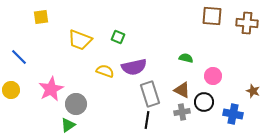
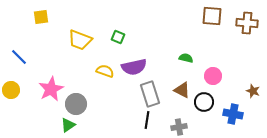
gray cross: moved 3 px left, 15 px down
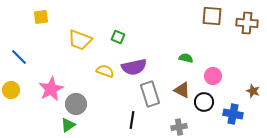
black line: moved 15 px left
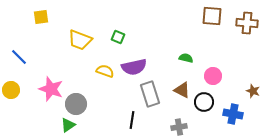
pink star: rotated 25 degrees counterclockwise
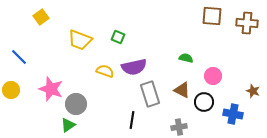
yellow square: rotated 28 degrees counterclockwise
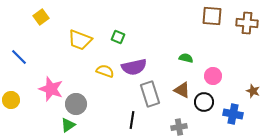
yellow circle: moved 10 px down
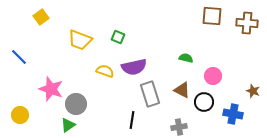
yellow circle: moved 9 px right, 15 px down
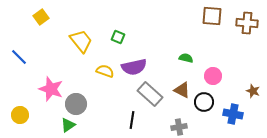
yellow trapezoid: moved 1 px right, 1 px down; rotated 150 degrees counterclockwise
gray rectangle: rotated 30 degrees counterclockwise
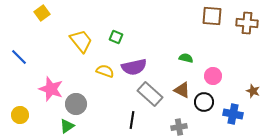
yellow square: moved 1 px right, 4 px up
green square: moved 2 px left
green triangle: moved 1 px left, 1 px down
